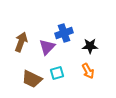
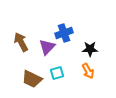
brown arrow: rotated 48 degrees counterclockwise
black star: moved 3 px down
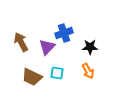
black star: moved 2 px up
cyan square: rotated 24 degrees clockwise
brown trapezoid: moved 2 px up
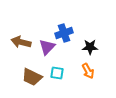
brown arrow: rotated 48 degrees counterclockwise
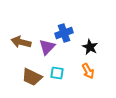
black star: rotated 28 degrees clockwise
